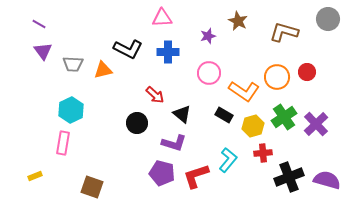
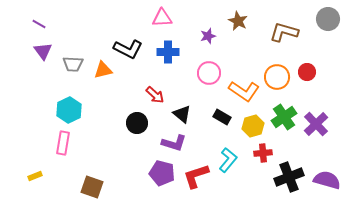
cyan hexagon: moved 2 px left
black rectangle: moved 2 px left, 2 px down
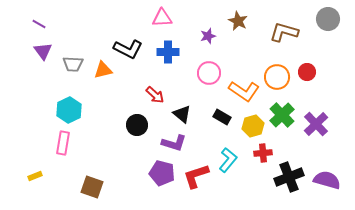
green cross: moved 2 px left, 2 px up; rotated 10 degrees counterclockwise
black circle: moved 2 px down
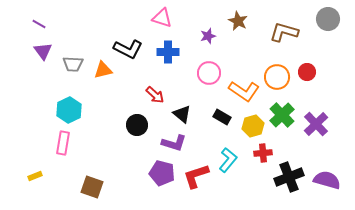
pink triangle: rotated 20 degrees clockwise
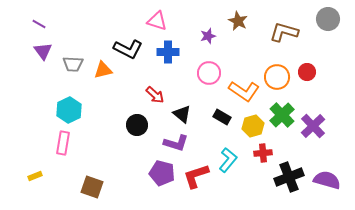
pink triangle: moved 5 px left, 3 px down
purple cross: moved 3 px left, 2 px down
purple L-shape: moved 2 px right
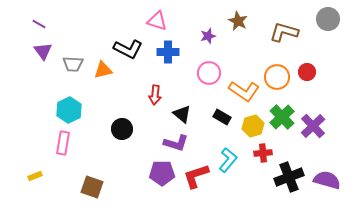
red arrow: rotated 54 degrees clockwise
green cross: moved 2 px down
black circle: moved 15 px left, 4 px down
purple pentagon: rotated 15 degrees counterclockwise
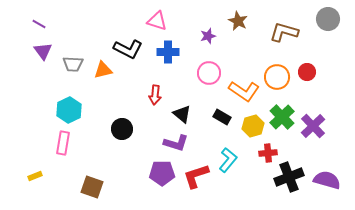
red cross: moved 5 px right
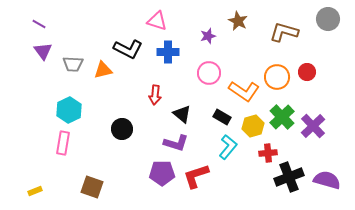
cyan L-shape: moved 13 px up
yellow rectangle: moved 15 px down
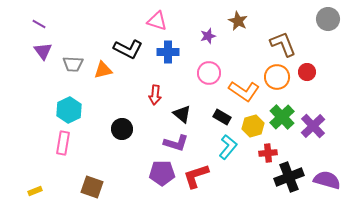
brown L-shape: moved 1 px left, 12 px down; rotated 52 degrees clockwise
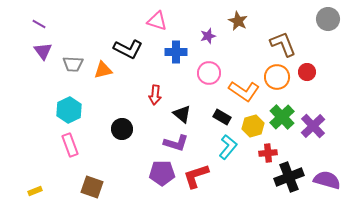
blue cross: moved 8 px right
pink rectangle: moved 7 px right, 2 px down; rotated 30 degrees counterclockwise
